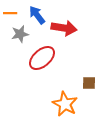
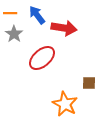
gray star: moved 6 px left; rotated 24 degrees counterclockwise
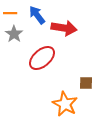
brown square: moved 3 px left
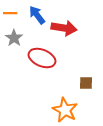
gray star: moved 4 px down
red ellipse: rotated 64 degrees clockwise
orange star: moved 6 px down
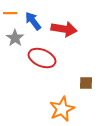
blue arrow: moved 4 px left, 6 px down
red arrow: moved 1 px down
gray star: moved 1 px right
orange star: moved 3 px left, 1 px up; rotated 20 degrees clockwise
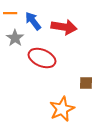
red arrow: moved 2 px up
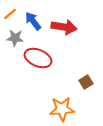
orange line: moved 1 px down; rotated 40 degrees counterclockwise
gray star: rotated 30 degrees counterclockwise
red ellipse: moved 4 px left
brown square: moved 1 px up; rotated 32 degrees counterclockwise
orange star: rotated 20 degrees clockwise
